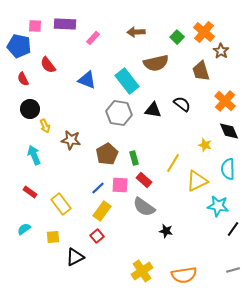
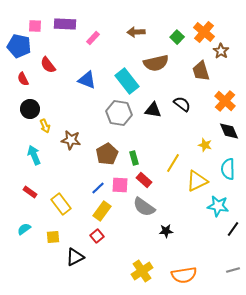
black star at (166, 231): rotated 16 degrees counterclockwise
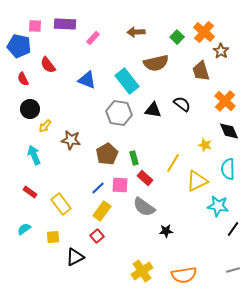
yellow arrow at (45, 126): rotated 64 degrees clockwise
red rectangle at (144, 180): moved 1 px right, 2 px up
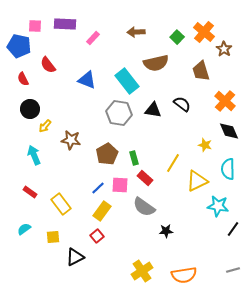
brown star at (221, 51): moved 3 px right, 2 px up
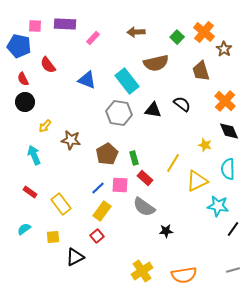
black circle at (30, 109): moved 5 px left, 7 px up
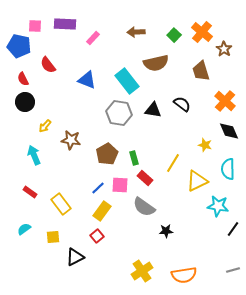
orange cross at (204, 32): moved 2 px left
green square at (177, 37): moved 3 px left, 2 px up
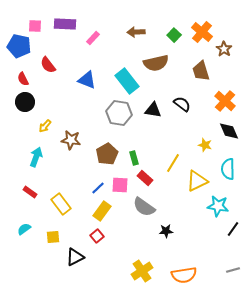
cyan arrow at (34, 155): moved 2 px right, 2 px down; rotated 42 degrees clockwise
